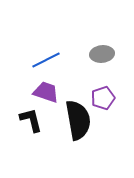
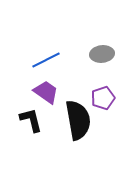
purple trapezoid: rotated 16 degrees clockwise
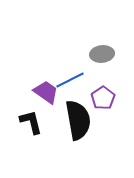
blue line: moved 24 px right, 20 px down
purple pentagon: rotated 15 degrees counterclockwise
black L-shape: moved 2 px down
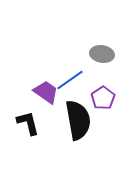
gray ellipse: rotated 15 degrees clockwise
blue line: rotated 8 degrees counterclockwise
black L-shape: moved 3 px left, 1 px down
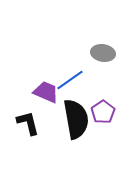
gray ellipse: moved 1 px right, 1 px up
purple trapezoid: rotated 12 degrees counterclockwise
purple pentagon: moved 14 px down
black semicircle: moved 2 px left, 1 px up
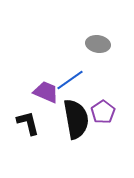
gray ellipse: moved 5 px left, 9 px up
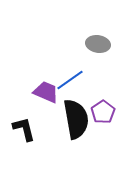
black L-shape: moved 4 px left, 6 px down
